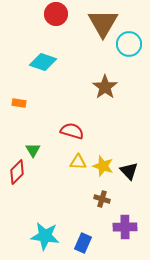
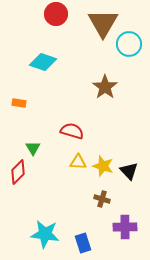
green triangle: moved 2 px up
red diamond: moved 1 px right
cyan star: moved 2 px up
blue rectangle: rotated 42 degrees counterclockwise
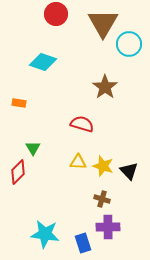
red semicircle: moved 10 px right, 7 px up
purple cross: moved 17 px left
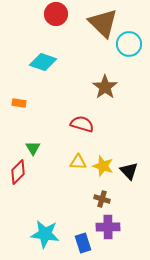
brown triangle: rotated 16 degrees counterclockwise
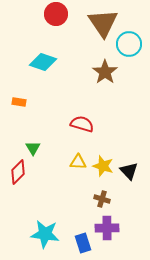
brown triangle: rotated 12 degrees clockwise
brown star: moved 15 px up
orange rectangle: moved 1 px up
purple cross: moved 1 px left, 1 px down
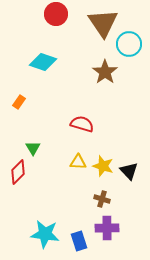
orange rectangle: rotated 64 degrees counterclockwise
blue rectangle: moved 4 px left, 2 px up
